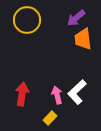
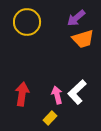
yellow circle: moved 2 px down
orange trapezoid: rotated 100 degrees counterclockwise
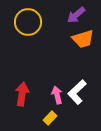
purple arrow: moved 3 px up
yellow circle: moved 1 px right
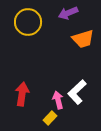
purple arrow: moved 8 px left, 2 px up; rotated 18 degrees clockwise
pink arrow: moved 1 px right, 5 px down
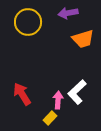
purple arrow: rotated 12 degrees clockwise
red arrow: rotated 40 degrees counterclockwise
pink arrow: rotated 18 degrees clockwise
